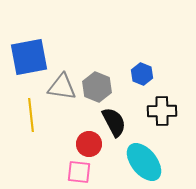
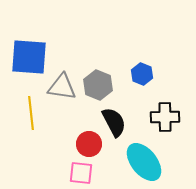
blue square: rotated 15 degrees clockwise
gray hexagon: moved 1 px right, 2 px up
black cross: moved 3 px right, 6 px down
yellow line: moved 2 px up
pink square: moved 2 px right, 1 px down
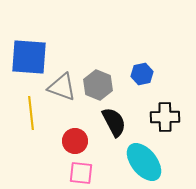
blue hexagon: rotated 25 degrees clockwise
gray triangle: rotated 12 degrees clockwise
red circle: moved 14 px left, 3 px up
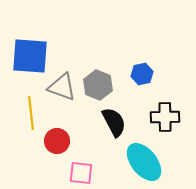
blue square: moved 1 px right, 1 px up
red circle: moved 18 px left
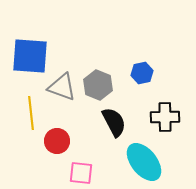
blue hexagon: moved 1 px up
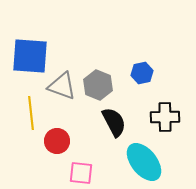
gray triangle: moved 1 px up
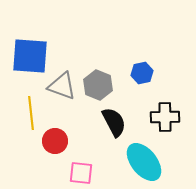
red circle: moved 2 px left
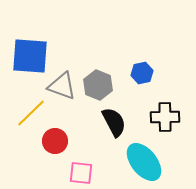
yellow line: rotated 52 degrees clockwise
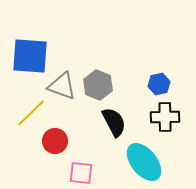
blue hexagon: moved 17 px right, 11 px down
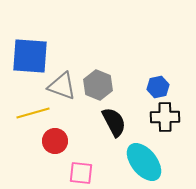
blue hexagon: moved 1 px left, 3 px down
yellow line: moved 2 px right; rotated 28 degrees clockwise
